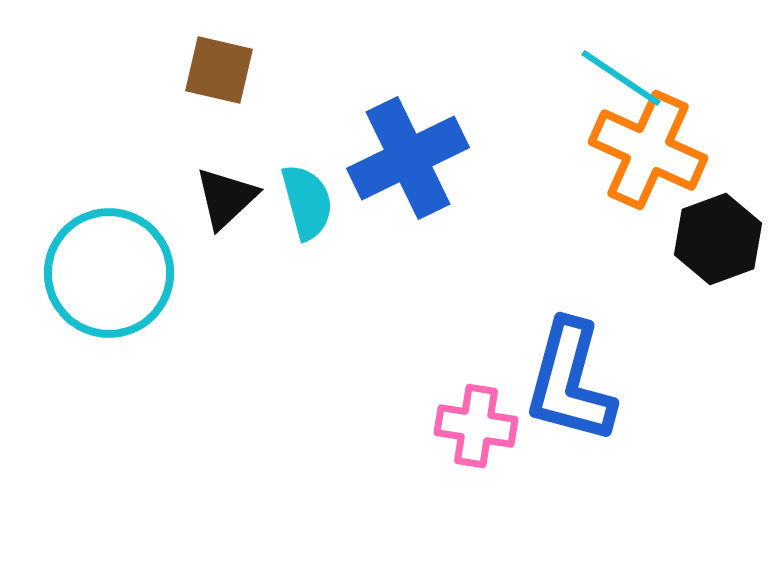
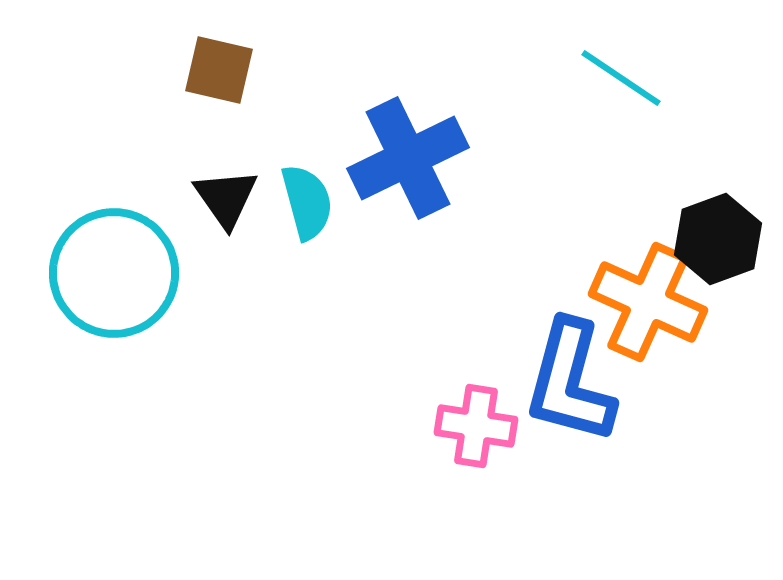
orange cross: moved 152 px down
black triangle: rotated 22 degrees counterclockwise
cyan circle: moved 5 px right
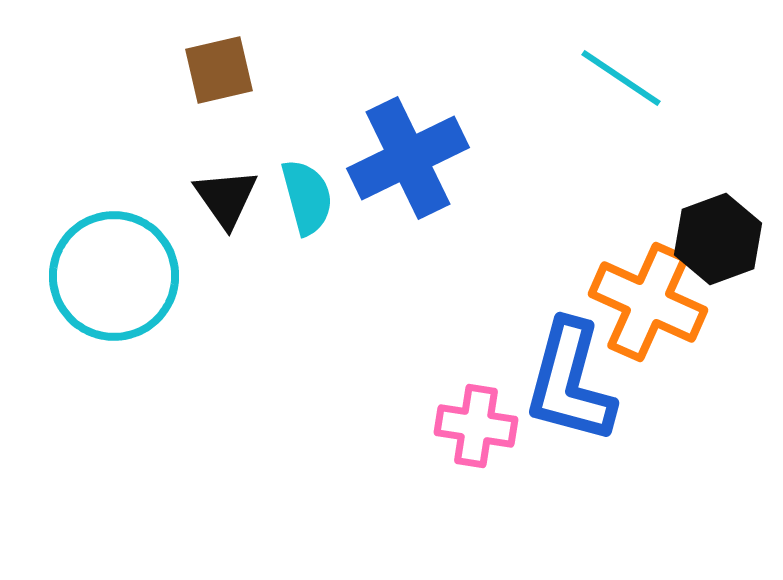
brown square: rotated 26 degrees counterclockwise
cyan semicircle: moved 5 px up
cyan circle: moved 3 px down
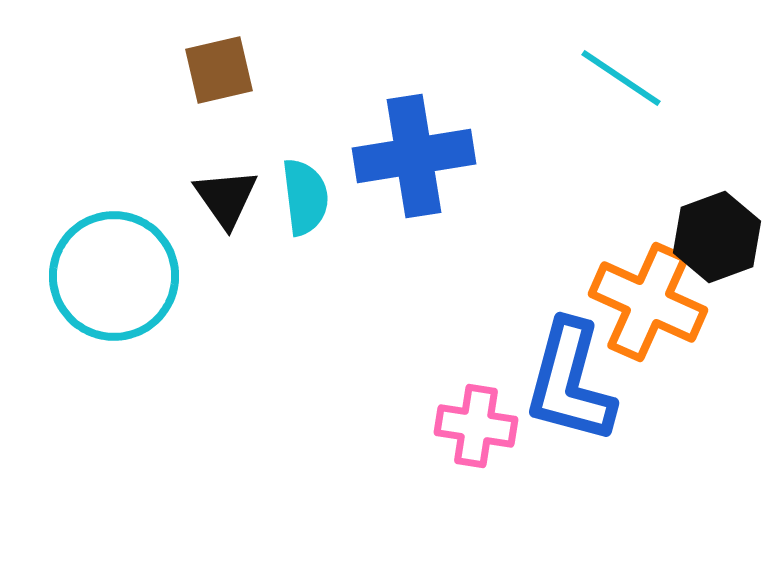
blue cross: moved 6 px right, 2 px up; rotated 17 degrees clockwise
cyan semicircle: moved 2 px left; rotated 8 degrees clockwise
black hexagon: moved 1 px left, 2 px up
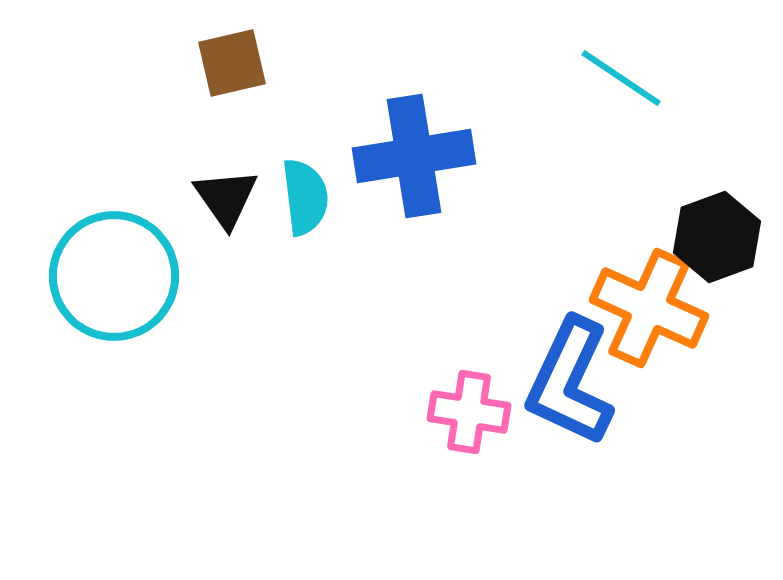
brown square: moved 13 px right, 7 px up
orange cross: moved 1 px right, 6 px down
blue L-shape: rotated 10 degrees clockwise
pink cross: moved 7 px left, 14 px up
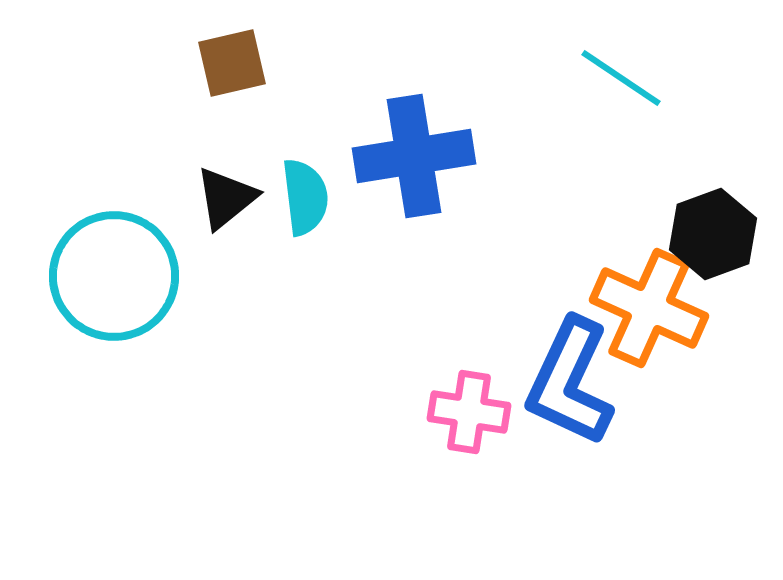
black triangle: rotated 26 degrees clockwise
black hexagon: moved 4 px left, 3 px up
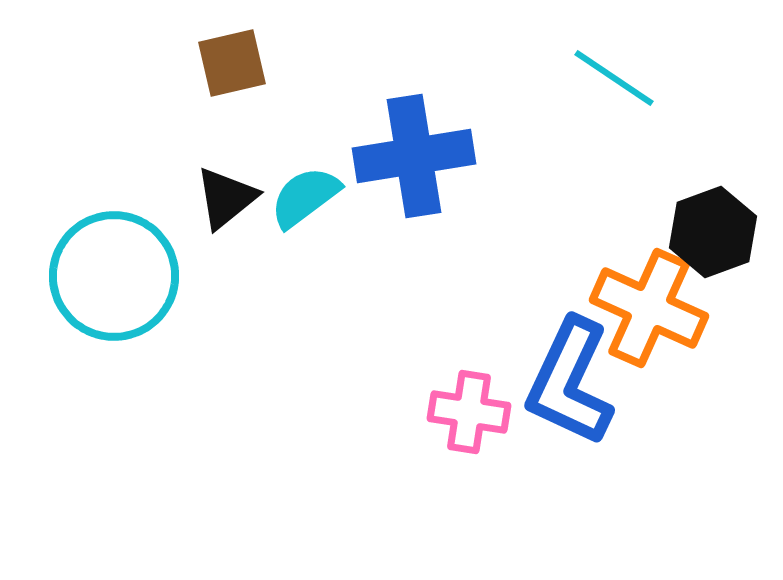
cyan line: moved 7 px left
cyan semicircle: rotated 120 degrees counterclockwise
black hexagon: moved 2 px up
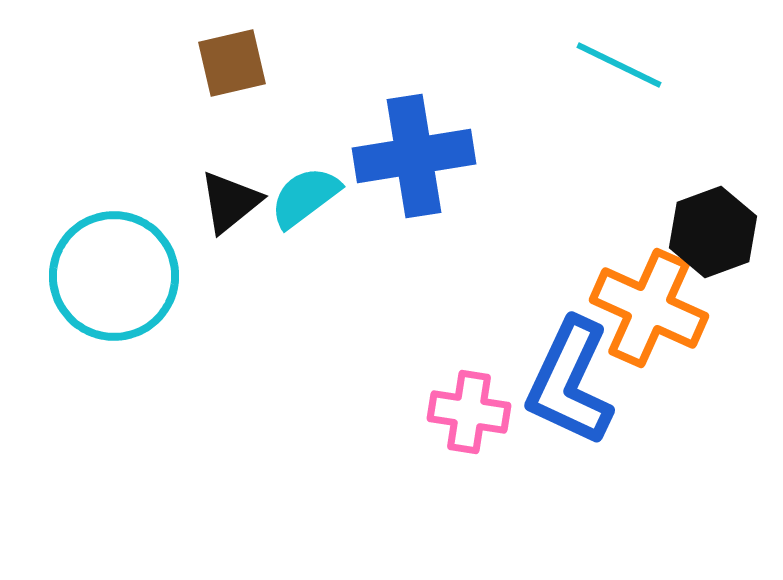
cyan line: moved 5 px right, 13 px up; rotated 8 degrees counterclockwise
black triangle: moved 4 px right, 4 px down
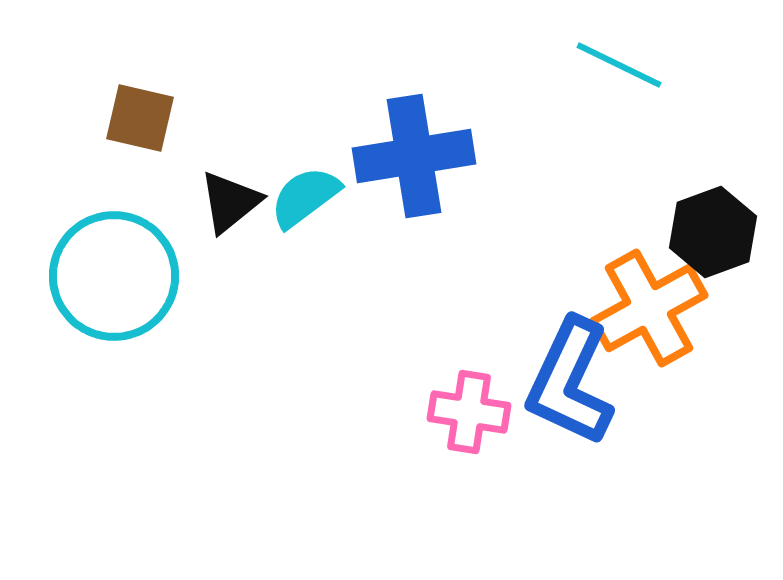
brown square: moved 92 px left, 55 px down; rotated 26 degrees clockwise
orange cross: rotated 37 degrees clockwise
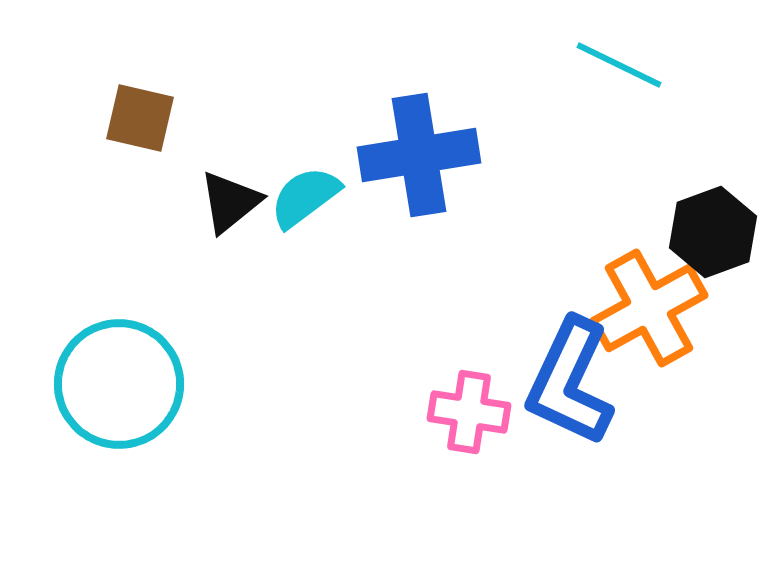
blue cross: moved 5 px right, 1 px up
cyan circle: moved 5 px right, 108 px down
